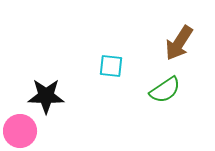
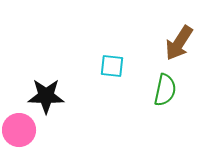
cyan square: moved 1 px right
green semicircle: rotated 44 degrees counterclockwise
pink circle: moved 1 px left, 1 px up
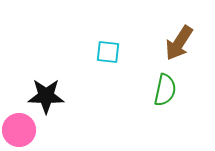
cyan square: moved 4 px left, 14 px up
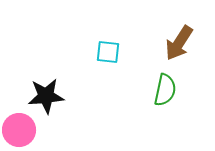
black star: rotated 6 degrees counterclockwise
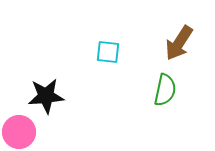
pink circle: moved 2 px down
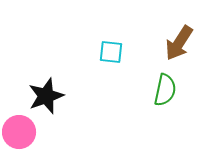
cyan square: moved 3 px right
black star: rotated 15 degrees counterclockwise
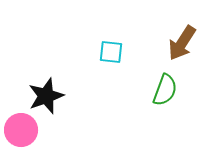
brown arrow: moved 3 px right
green semicircle: rotated 8 degrees clockwise
pink circle: moved 2 px right, 2 px up
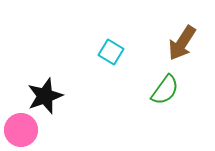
cyan square: rotated 25 degrees clockwise
green semicircle: rotated 16 degrees clockwise
black star: moved 1 px left
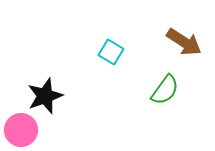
brown arrow: moved 2 px right, 1 px up; rotated 90 degrees counterclockwise
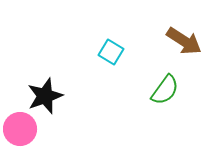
brown arrow: moved 1 px up
pink circle: moved 1 px left, 1 px up
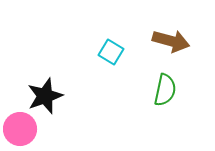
brown arrow: moved 13 px left; rotated 18 degrees counterclockwise
green semicircle: rotated 24 degrees counterclockwise
